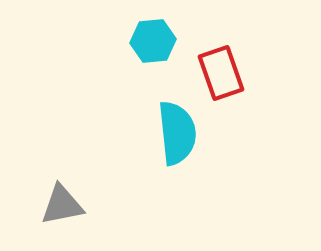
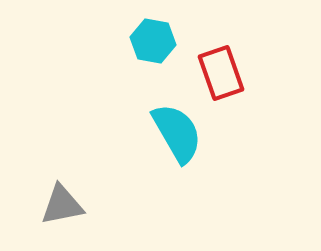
cyan hexagon: rotated 15 degrees clockwise
cyan semicircle: rotated 24 degrees counterclockwise
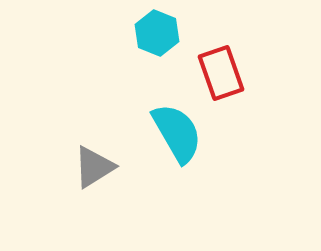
cyan hexagon: moved 4 px right, 8 px up; rotated 12 degrees clockwise
gray triangle: moved 32 px right, 38 px up; rotated 21 degrees counterclockwise
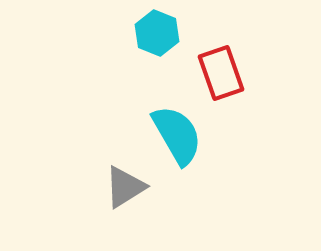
cyan semicircle: moved 2 px down
gray triangle: moved 31 px right, 20 px down
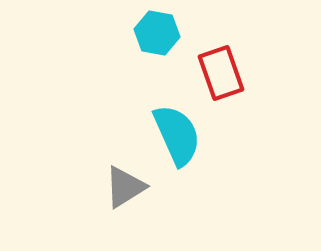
cyan hexagon: rotated 12 degrees counterclockwise
cyan semicircle: rotated 6 degrees clockwise
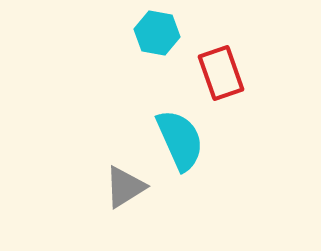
cyan semicircle: moved 3 px right, 5 px down
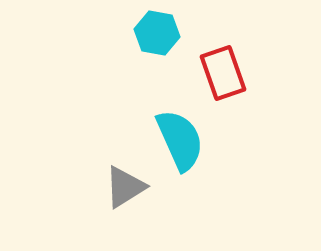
red rectangle: moved 2 px right
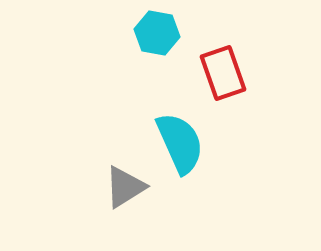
cyan semicircle: moved 3 px down
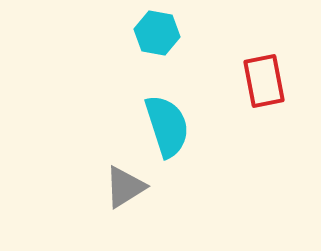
red rectangle: moved 41 px right, 8 px down; rotated 8 degrees clockwise
cyan semicircle: moved 13 px left, 17 px up; rotated 6 degrees clockwise
